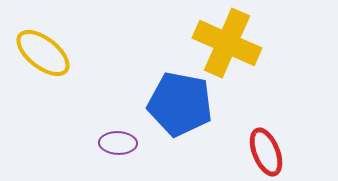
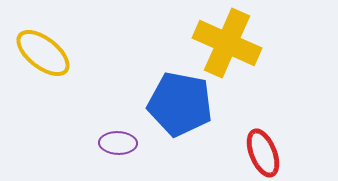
red ellipse: moved 3 px left, 1 px down
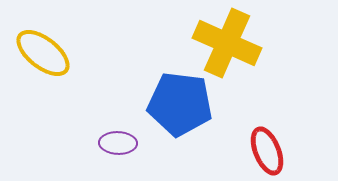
blue pentagon: rotated 4 degrees counterclockwise
red ellipse: moved 4 px right, 2 px up
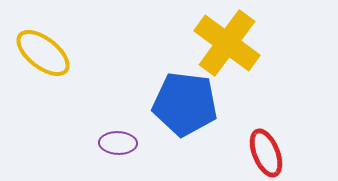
yellow cross: rotated 12 degrees clockwise
blue pentagon: moved 5 px right
red ellipse: moved 1 px left, 2 px down
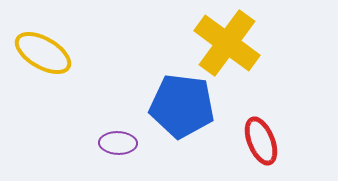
yellow ellipse: rotated 8 degrees counterclockwise
blue pentagon: moved 3 px left, 2 px down
red ellipse: moved 5 px left, 12 px up
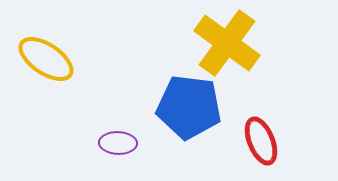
yellow ellipse: moved 3 px right, 6 px down; rotated 4 degrees clockwise
blue pentagon: moved 7 px right, 1 px down
